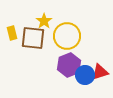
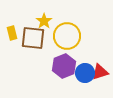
purple hexagon: moved 5 px left, 1 px down
blue circle: moved 2 px up
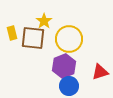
yellow circle: moved 2 px right, 3 px down
blue circle: moved 16 px left, 13 px down
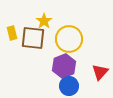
red triangle: rotated 30 degrees counterclockwise
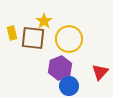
purple hexagon: moved 4 px left, 2 px down
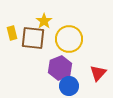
red triangle: moved 2 px left, 1 px down
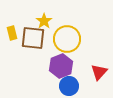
yellow circle: moved 2 px left
purple hexagon: moved 1 px right, 2 px up
red triangle: moved 1 px right, 1 px up
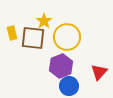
yellow circle: moved 2 px up
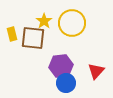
yellow rectangle: moved 1 px down
yellow circle: moved 5 px right, 14 px up
purple hexagon: rotated 15 degrees clockwise
red triangle: moved 3 px left, 1 px up
blue circle: moved 3 px left, 3 px up
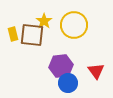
yellow circle: moved 2 px right, 2 px down
yellow rectangle: moved 1 px right
brown square: moved 1 px left, 3 px up
red triangle: rotated 18 degrees counterclockwise
blue circle: moved 2 px right
